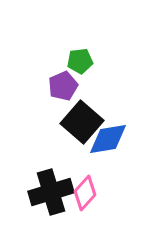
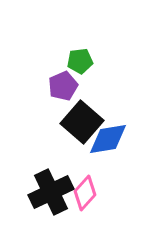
black cross: rotated 9 degrees counterclockwise
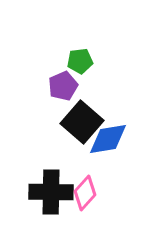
black cross: rotated 27 degrees clockwise
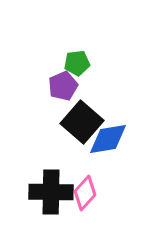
green pentagon: moved 3 px left, 2 px down
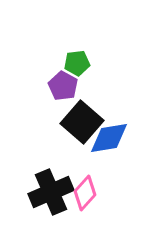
purple pentagon: rotated 20 degrees counterclockwise
blue diamond: moved 1 px right, 1 px up
black cross: rotated 24 degrees counterclockwise
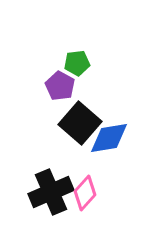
purple pentagon: moved 3 px left
black square: moved 2 px left, 1 px down
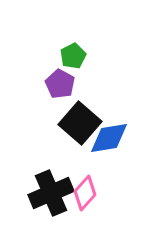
green pentagon: moved 4 px left, 7 px up; rotated 20 degrees counterclockwise
purple pentagon: moved 2 px up
black cross: moved 1 px down
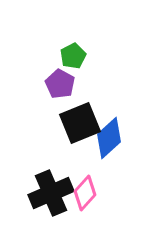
black square: rotated 27 degrees clockwise
blue diamond: rotated 33 degrees counterclockwise
